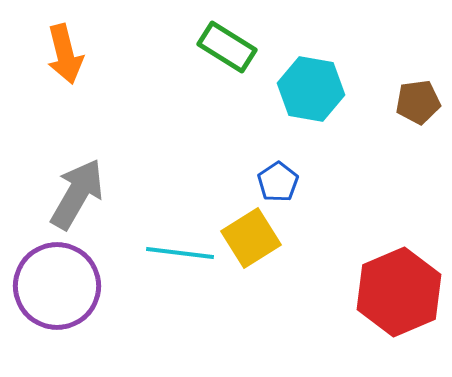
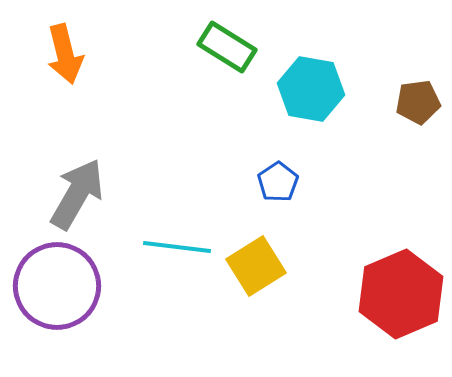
yellow square: moved 5 px right, 28 px down
cyan line: moved 3 px left, 6 px up
red hexagon: moved 2 px right, 2 px down
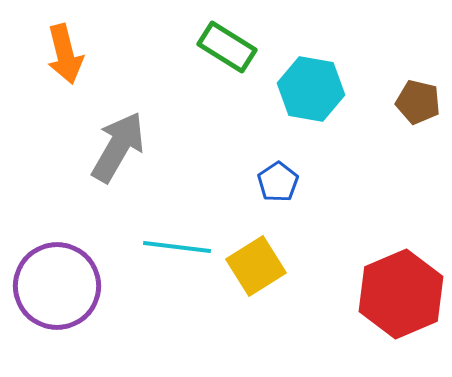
brown pentagon: rotated 21 degrees clockwise
gray arrow: moved 41 px right, 47 px up
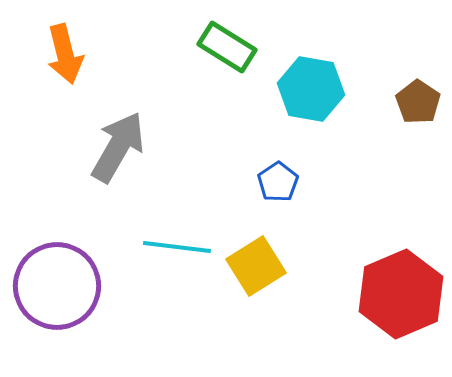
brown pentagon: rotated 21 degrees clockwise
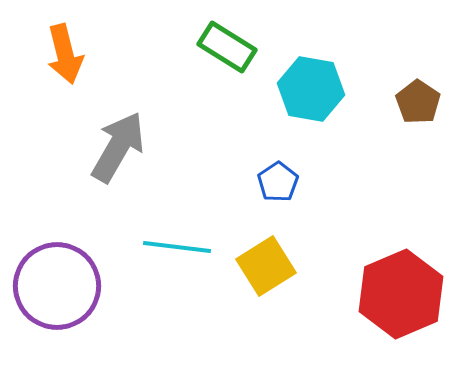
yellow square: moved 10 px right
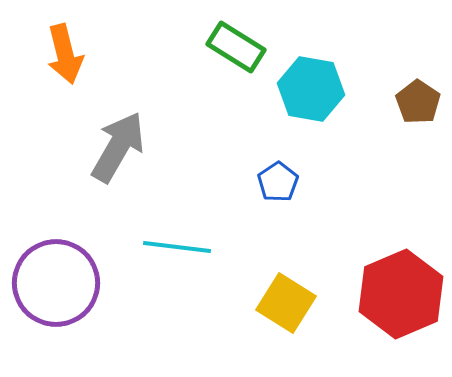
green rectangle: moved 9 px right
yellow square: moved 20 px right, 37 px down; rotated 26 degrees counterclockwise
purple circle: moved 1 px left, 3 px up
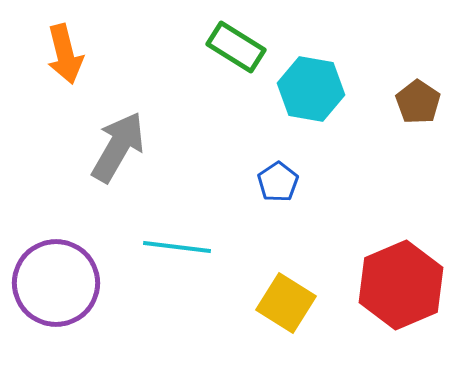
red hexagon: moved 9 px up
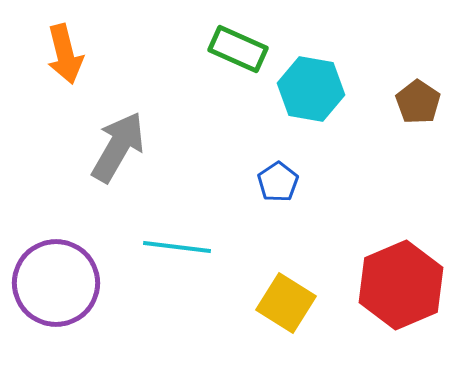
green rectangle: moved 2 px right, 2 px down; rotated 8 degrees counterclockwise
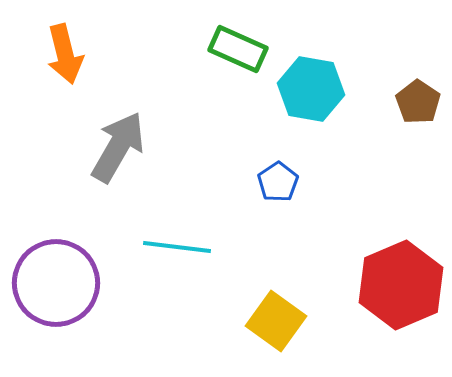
yellow square: moved 10 px left, 18 px down; rotated 4 degrees clockwise
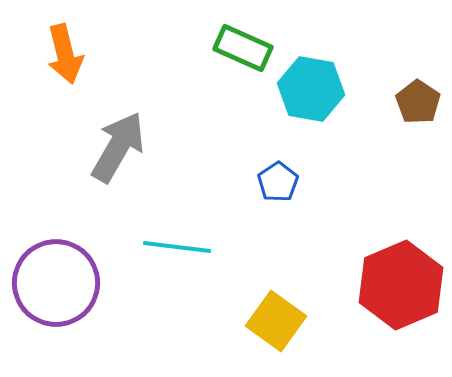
green rectangle: moved 5 px right, 1 px up
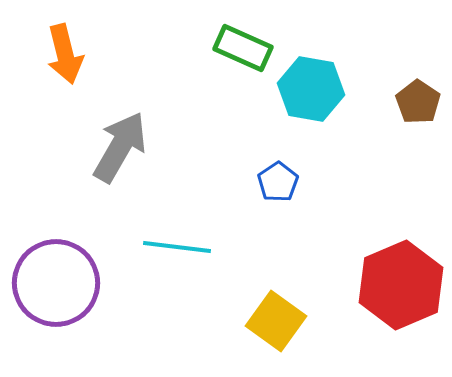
gray arrow: moved 2 px right
